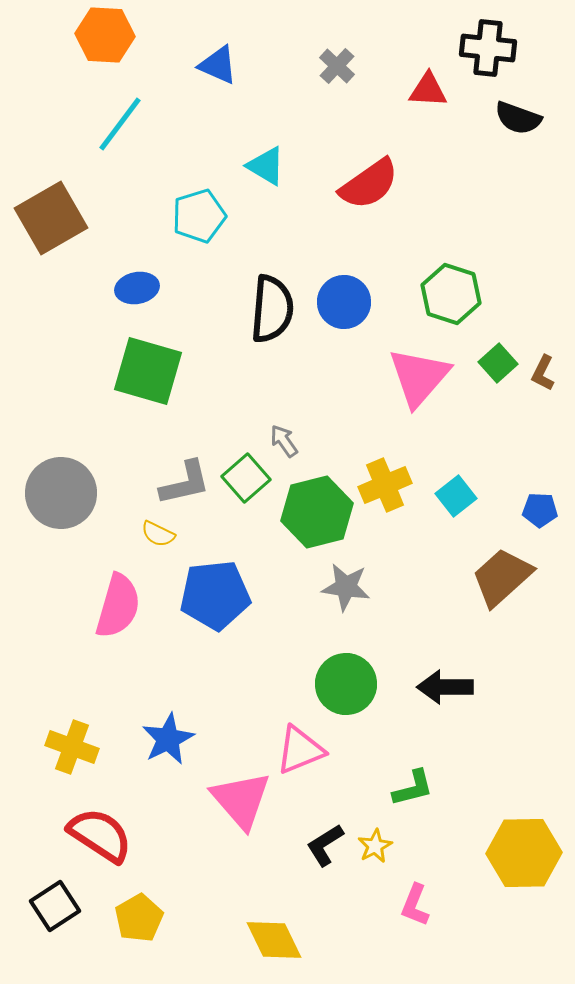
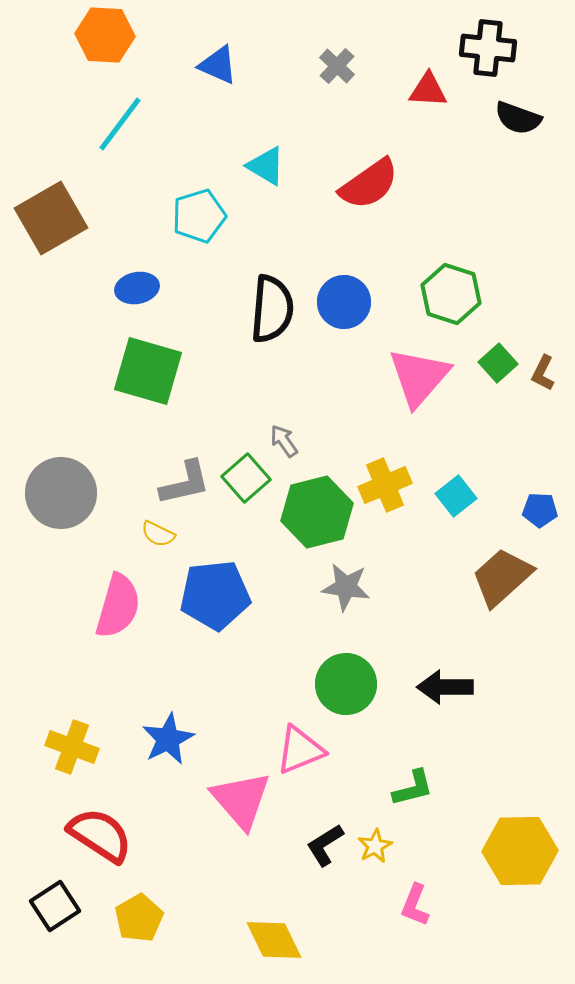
yellow hexagon at (524, 853): moved 4 px left, 2 px up
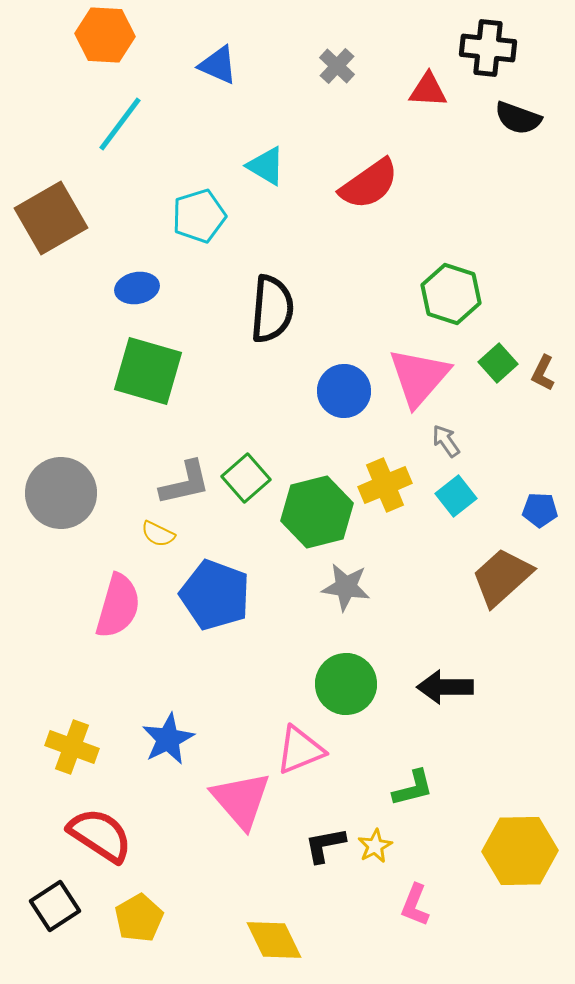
blue circle at (344, 302): moved 89 px down
gray arrow at (284, 441): moved 162 px right
blue pentagon at (215, 595): rotated 26 degrees clockwise
black L-shape at (325, 845): rotated 21 degrees clockwise
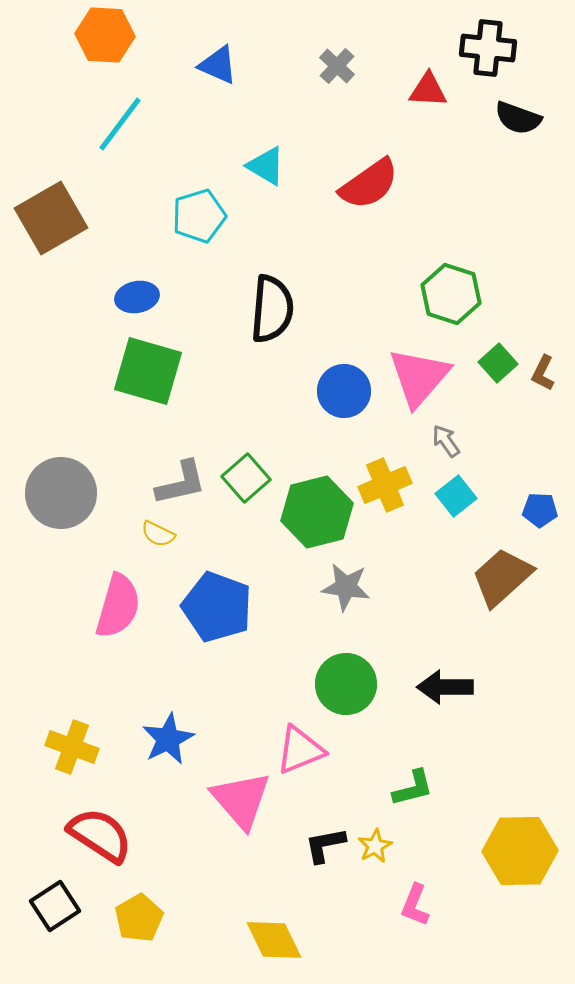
blue ellipse at (137, 288): moved 9 px down
gray L-shape at (185, 483): moved 4 px left
blue pentagon at (215, 595): moved 2 px right, 12 px down
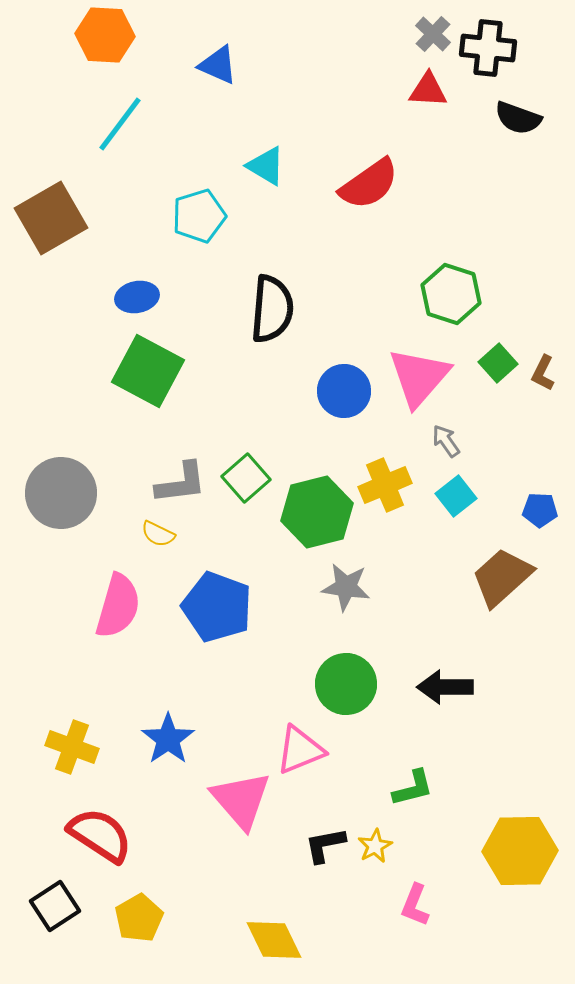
gray cross at (337, 66): moved 96 px right, 32 px up
green square at (148, 371): rotated 12 degrees clockwise
gray L-shape at (181, 483): rotated 6 degrees clockwise
blue star at (168, 739): rotated 8 degrees counterclockwise
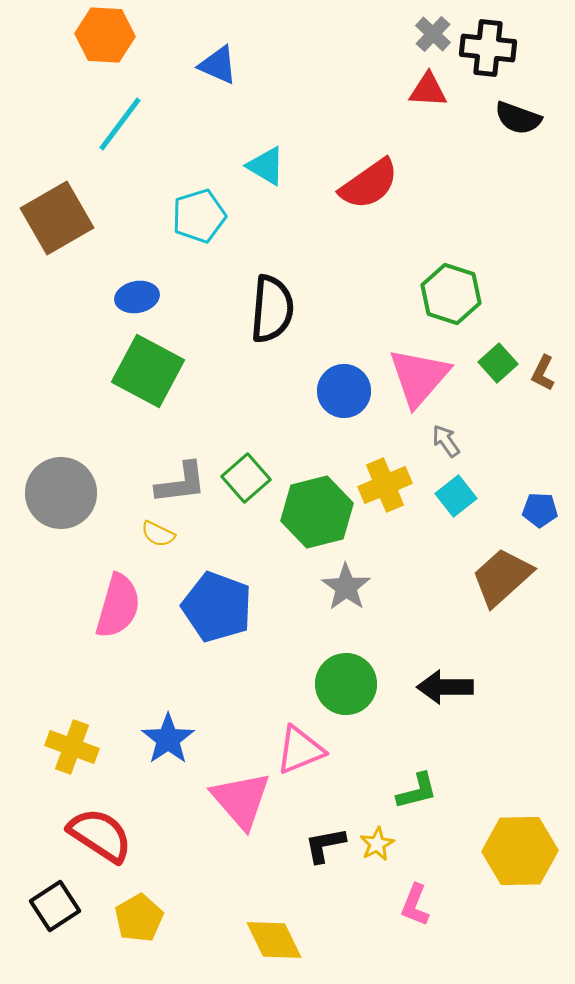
brown square at (51, 218): moved 6 px right
gray star at (346, 587): rotated 27 degrees clockwise
green L-shape at (413, 788): moved 4 px right, 3 px down
yellow star at (375, 846): moved 2 px right, 2 px up
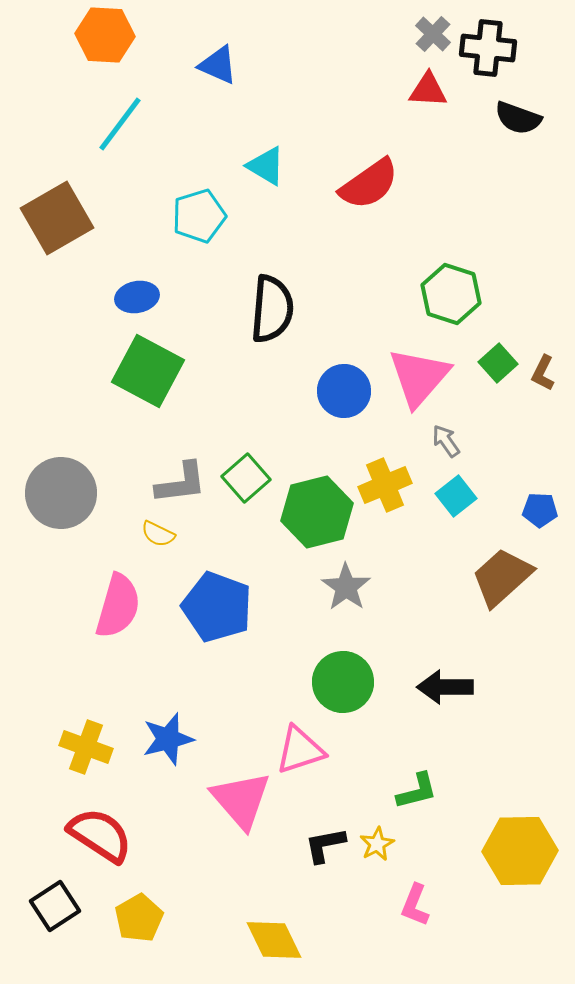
green circle at (346, 684): moved 3 px left, 2 px up
blue star at (168, 739): rotated 20 degrees clockwise
yellow cross at (72, 747): moved 14 px right
pink triangle at (300, 750): rotated 4 degrees clockwise
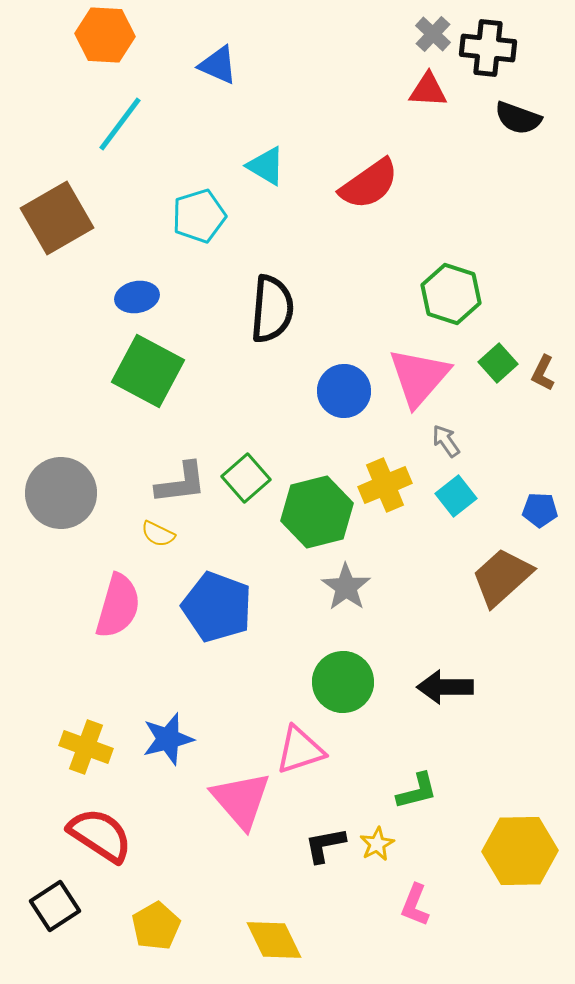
yellow pentagon at (139, 918): moved 17 px right, 8 px down
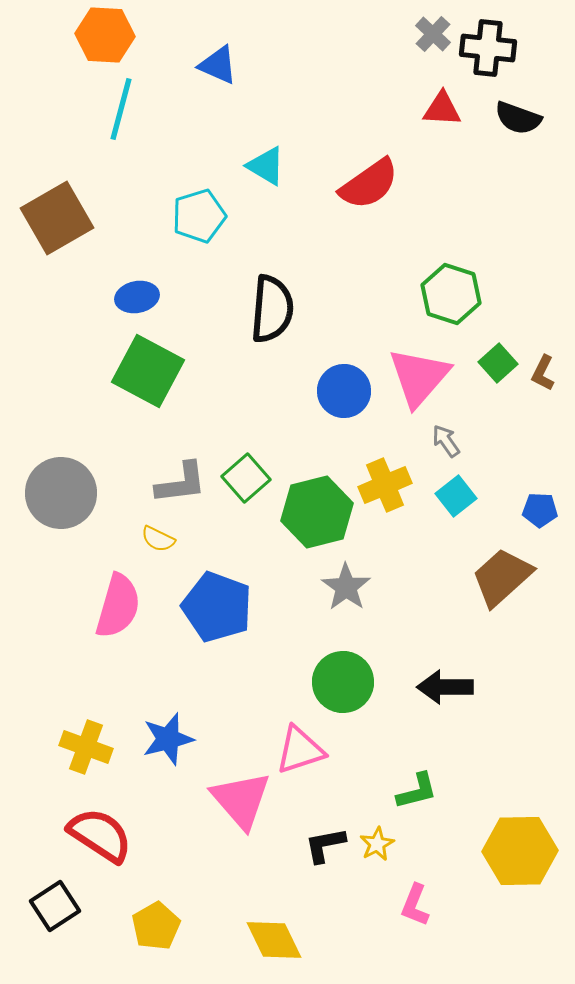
red triangle at (428, 90): moved 14 px right, 19 px down
cyan line at (120, 124): moved 1 px right, 15 px up; rotated 22 degrees counterclockwise
yellow semicircle at (158, 534): moved 5 px down
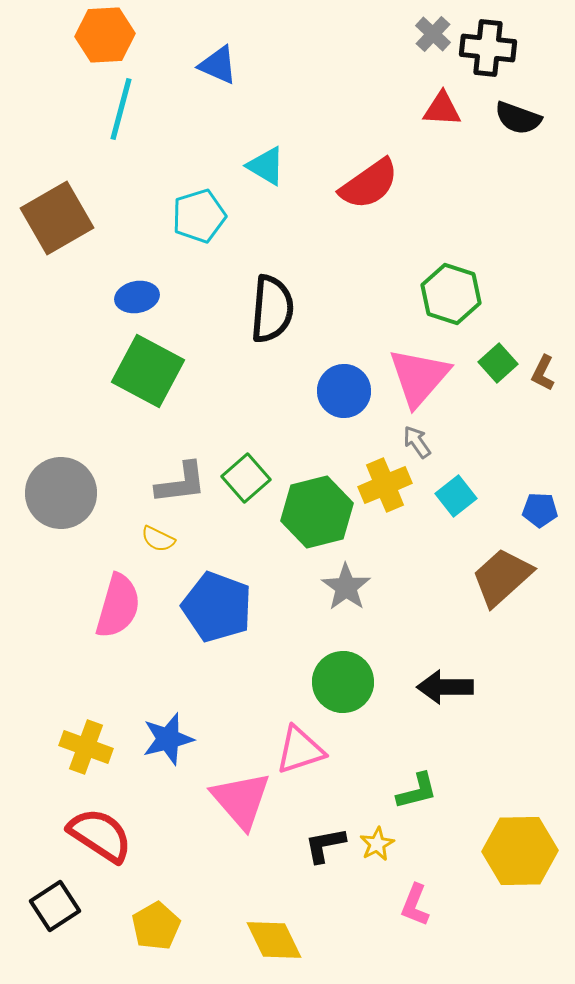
orange hexagon at (105, 35): rotated 6 degrees counterclockwise
gray arrow at (446, 441): moved 29 px left, 1 px down
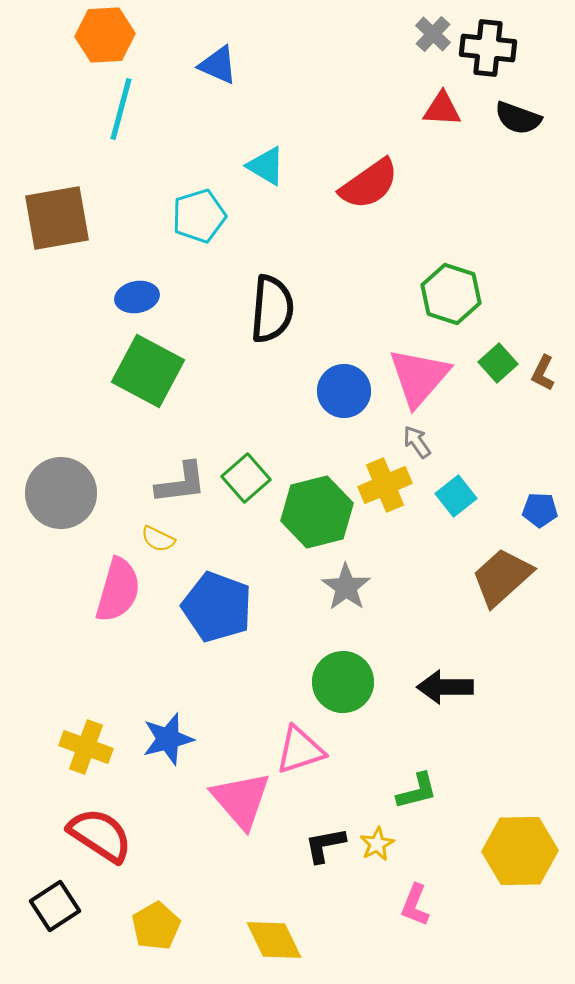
brown square at (57, 218): rotated 20 degrees clockwise
pink semicircle at (118, 606): moved 16 px up
